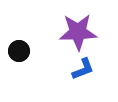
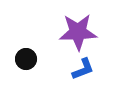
black circle: moved 7 px right, 8 px down
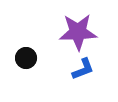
black circle: moved 1 px up
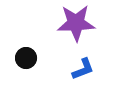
purple star: moved 2 px left, 9 px up
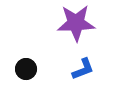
black circle: moved 11 px down
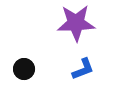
black circle: moved 2 px left
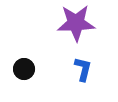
blue L-shape: rotated 55 degrees counterclockwise
